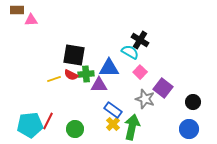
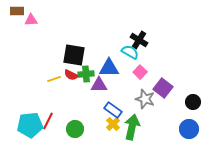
brown rectangle: moved 1 px down
black cross: moved 1 px left
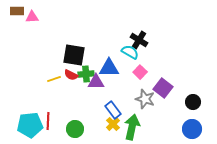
pink triangle: moved 1 px right, 3 px up
purple triangle: moved 3 px left, 3 px up
blue rectangle: rotated 18 degrees clockwise
red line: rotated 24 degrees counterclockwise
blue circle: moved 3 px right
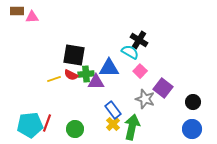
pink square: moved 1 px up
red line: moved 1 px left, 2 px down; rotated 18 degrees clockwise
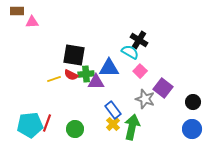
pink triangle: moved 5 px down
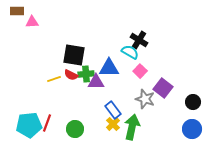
cyan pentagon: moved 1 px left
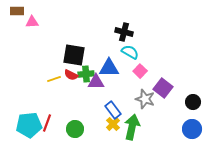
black cross: moved 15 px left, 8 px up; rotated 18 degrees counterclockwise
